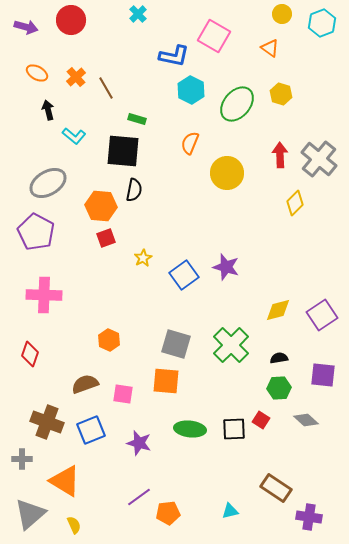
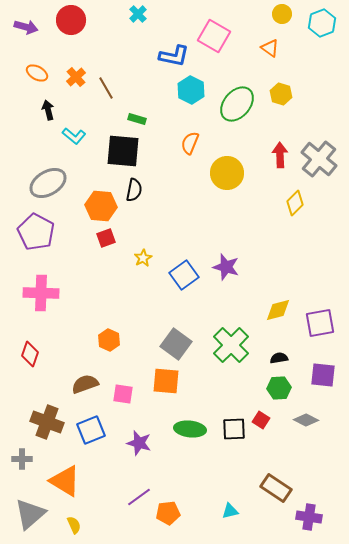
pink cross at (44, 295): moved 3 px left, 2 px up
purple square at (322, 315): moved 2 px left, 8 px down; rotated 24 degrees clockwise
gray square at (176, 344): rotated 20 degrees clockwise
gray diamond at (306, 420): rotated 15 degrees counterclockwise
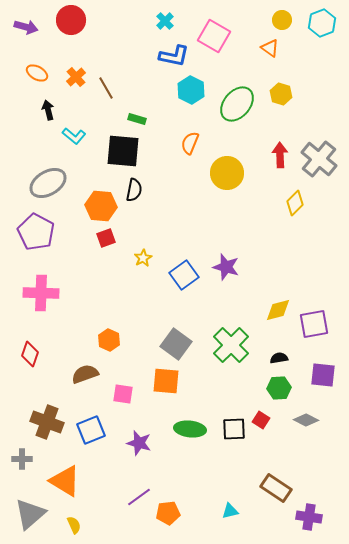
cyan cross at (138, 14): moved 27 px right, 7 px down
yellow circle at (282, 14): moved 6 px down
purple square at (320, 323): moved 6 px left, 1 px down
brown semicircle at (85, 384): moved 10 px up
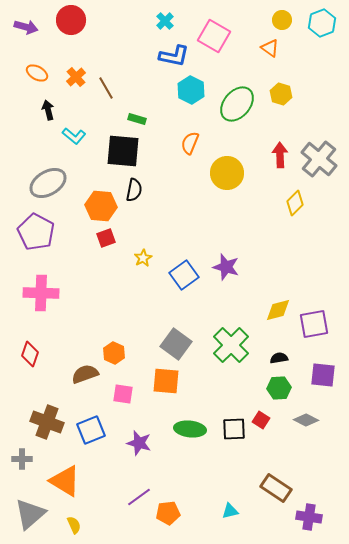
orange hexagon at (109, 340): moved 5 px right, 13 px down
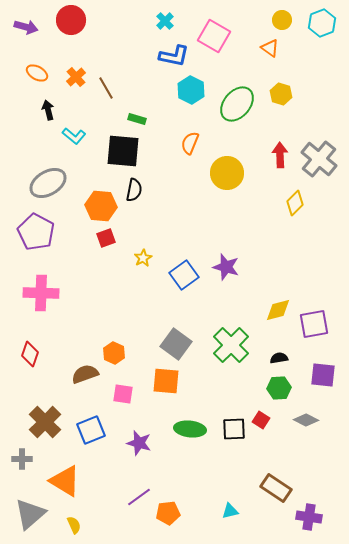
brown cross at (47, 422): moved 2 px left; rotated 24 degrees clockwise
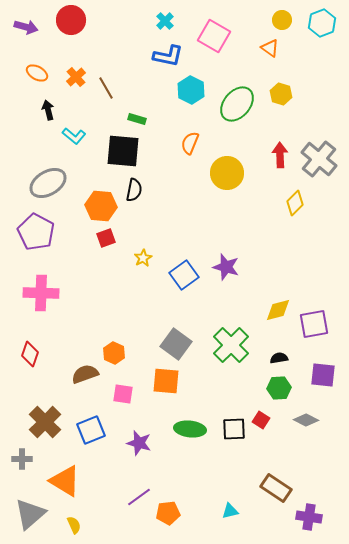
blue L-shape at (174, 56): moved 6 px left
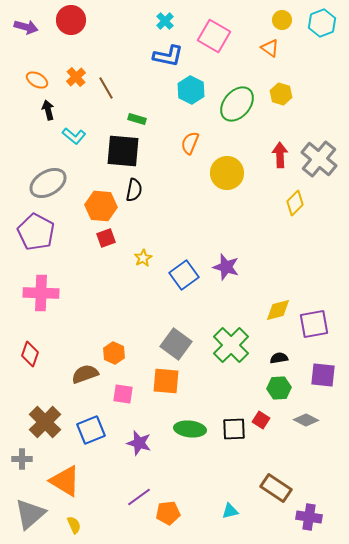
orange ellipse at (37, 73): moved 7 px down
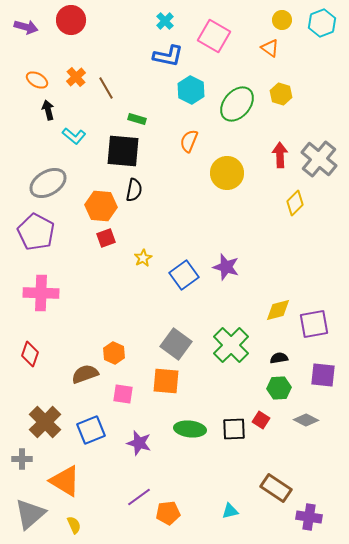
orange semicircle at (190, 143): moved 1 px left, 2 px up
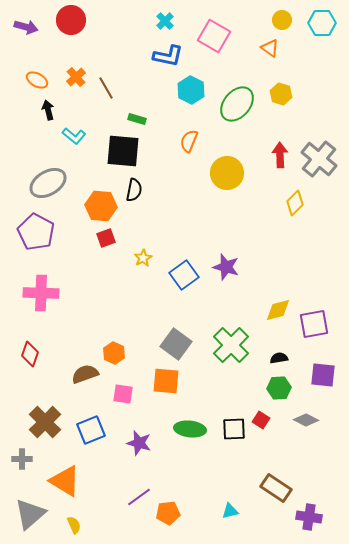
cyan hexagon at (322, 23): rotated 20 degrees clockwise
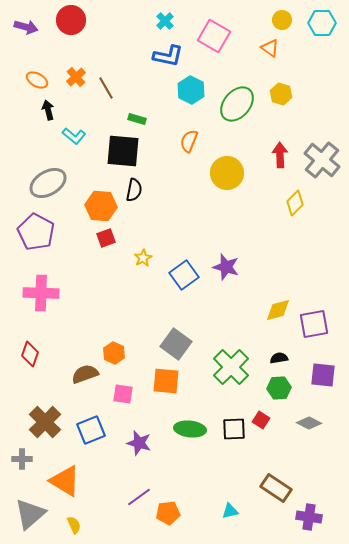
gray cross at (319, 159): moved 3 px right, 1 px down
green cross at (231, 345): moved 22 px down
gray diamond at (306, 420): moved 3 px right, 3 px down
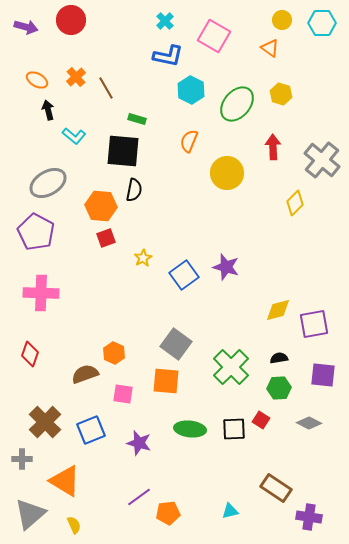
red arrow at (280, 155): moved 7 px left, 8 px up
